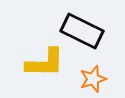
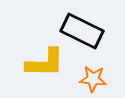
orange star: rotated 24 degrees clockwise
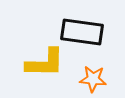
black rectangle: moved 1 px down; rotated 18 degrees counterclockwise
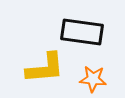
yellow L-shape: moved 5 px down; rotated 6 degrees counterclockwise
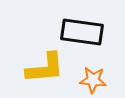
orange star: moved 1 px down
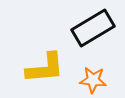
black rectangle: moved 11 px right, 4 px up; rotated 39 degrees counterclockwise
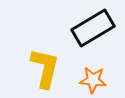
yellow L-shape: rotated 72 degrees counterclockwise
